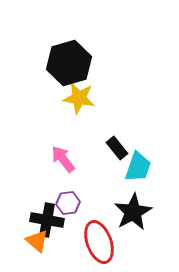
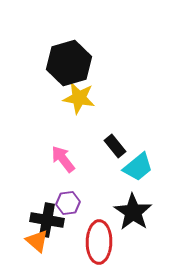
black rectangle: moved 2 px left, 2 px up
cyan trapezoid: rotated 32 degrees clockwise
black star: rotated 9 degrees counterclockwise
red ellipse: rotated 21 degrees clockwise
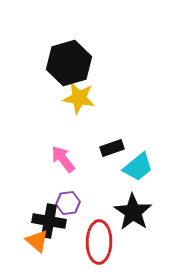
black rectangle: moved 3 px left, 2 px down; rotated 70 degrees counterclockwise
black cross: moved 2 px right, 1 px down
